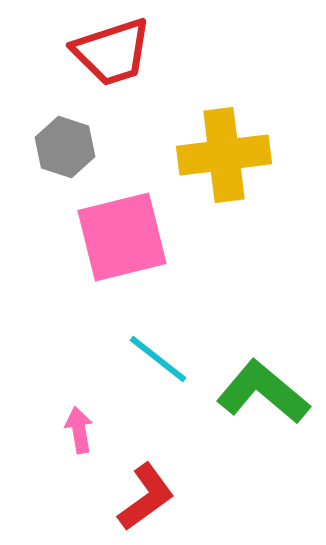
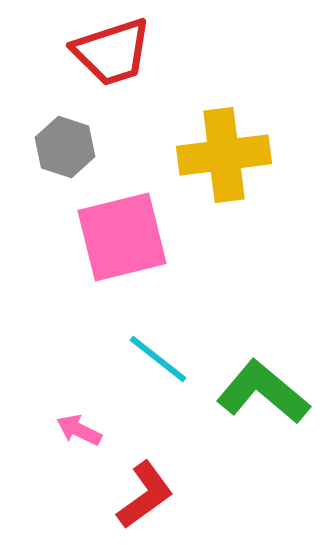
pink arrow: rotated 54 degrees counterclockwise
red L-shape: moved 1 px left, 2 px up
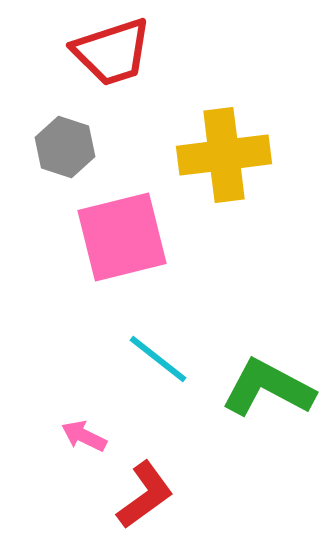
green L-shape: moved 5 px right, 4 px up; rotated 12 degrees counterclockwise
pink arrow: moved 5 px right, 6 px down
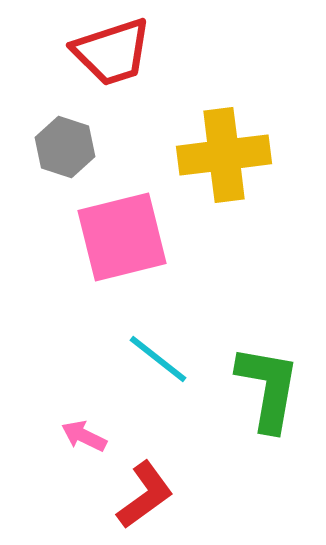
green L-shape: rotated 72 degrees clockwise
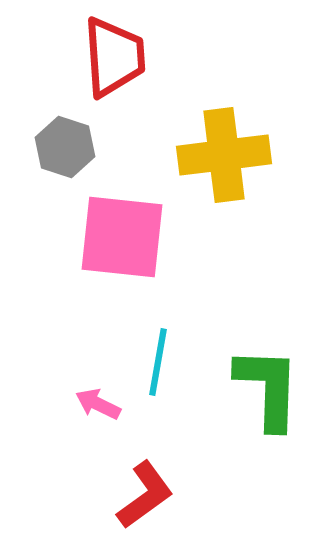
red trapezoid: moved 2 px right, 5 px down; rotated 76 degrees counterclockwise
pink square: rotated 20 degrees clockwise
cyan line: moved 3 px down; rotated 62 degrees clockwise
green L-shape: rotated 8 degrees counterclockwise
pink arrow: moved 14 px right, 32 px up
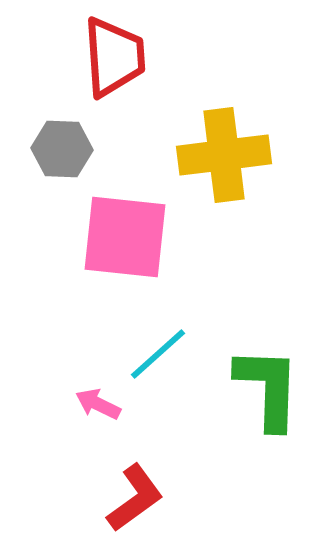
gray hexagon: moved 3 px left, 2 px down; rotated 16 degrees counterclockwise
pink square: moved 3 px right
cyan line: moved 8 px up; rotated 38 degrees clockwise
red L-shape: moved 10 px left, 3 px down
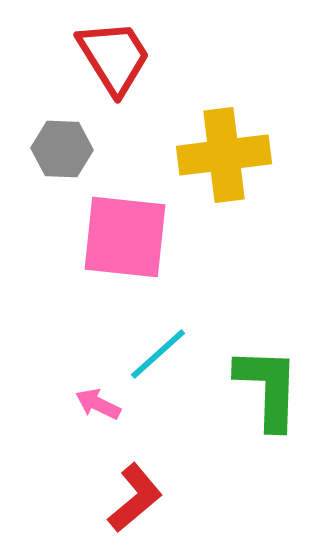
red trapezoid: rotated 28 degrees counterclockwise
red L-shape: rotated 4 degrees counterclockwise
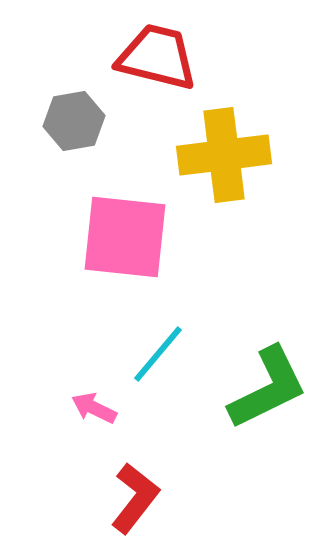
red trapezoid: moved 43 px right; rotated 44 degrees counterclockwise
gray hexagon: moved 12 px right, 28 px up; rotated 12 degrees counterclockwise
cyan line: rotated 8 degrees counterclockwise
green L-shape: rotated 62 degrees clockwise
pink arrow: moved 4 px left, 4 px down
red L-shape: rotated 12 degrees counterclockwise
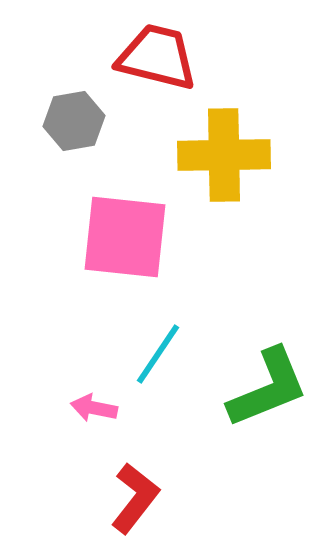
yellow cross: rotated 6 degrees clockwise
cyan line: rotated 6 degrees counterclockwise
green L-shape: rotated 4 degrees clockwise
pink arrow: rotated 15 degrees counterclockwise
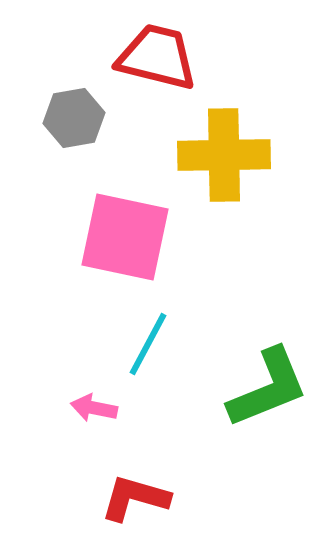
gray hexagon: moved 3 px up
pink square: rotated 6 degrees clockwise
cyan line: moved 10 px left, 10 px up; rotated 6 degrees counterclockwise
red L-shape: rotated 112 degrees counterclockwise
